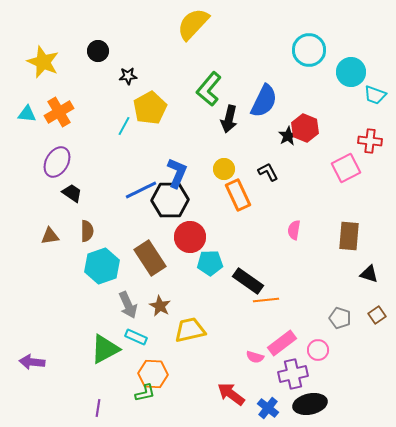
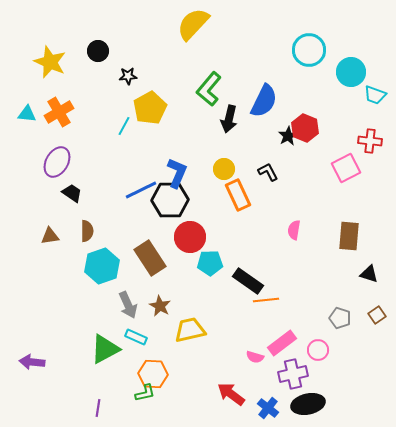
yellow star at (43, 62): moved 7 px right
black ellipse at (310, 404): moved 2 px left
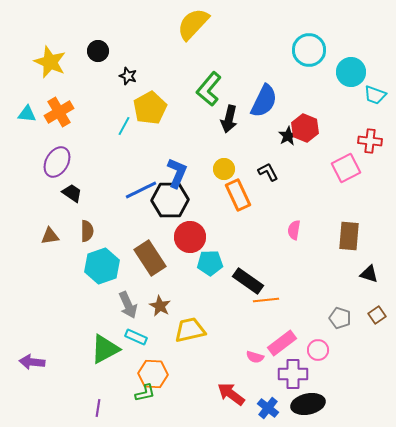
black star at (128, 76): rotated 24 degrees clockwise
purple cross at (293, 374): rotated 12 degrees clockwise
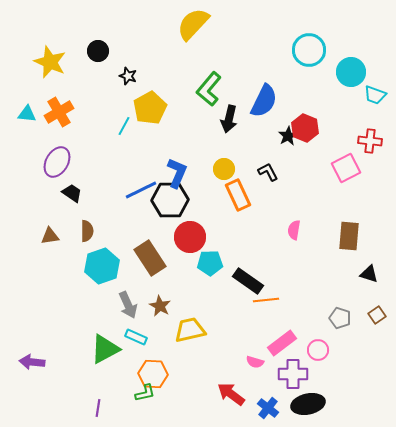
pink semicircle at (255, 357): moved 5 px down
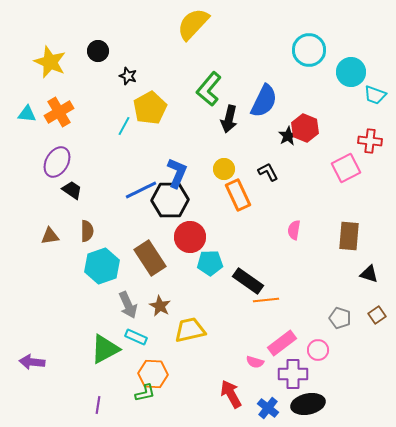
black trapezoid at (72, 193): moved 3 px up
red arrow at (231, 394): rotated 24 degrees clockwise
purple line at (98, 408): moved 3 px up
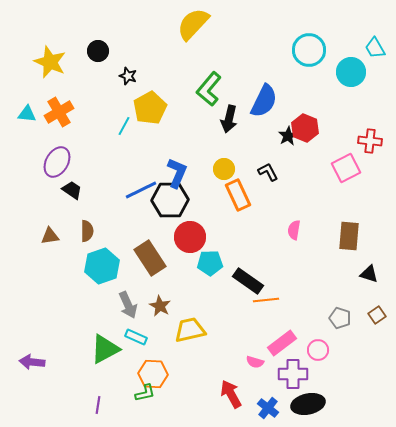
cyan trapezoid at (375, 95): moved 47 px up; rotated 40 degrees clockwise
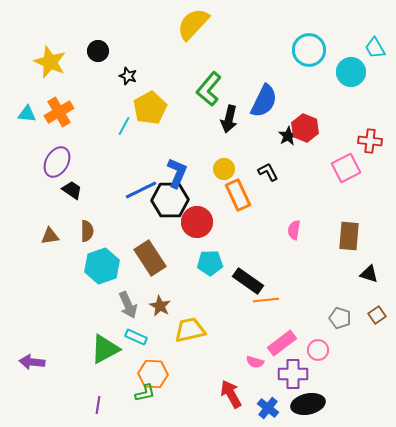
red circle at (190, 237): moved 7 px right, 15 px up
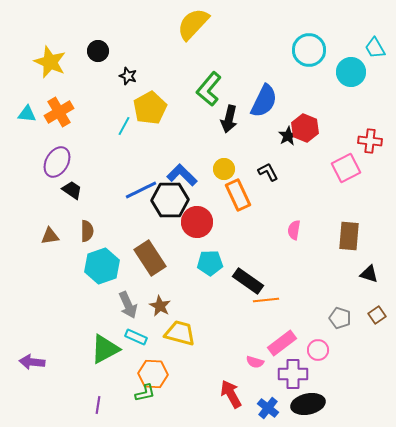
blue L-shape at (177, 173): moved 5 px right, 2 px down; rotated 68 degrees counterclockwise
yellow trapezoid at (190, 330): moved 10 px left, 3 px down; rotated 28 degrees clockwise
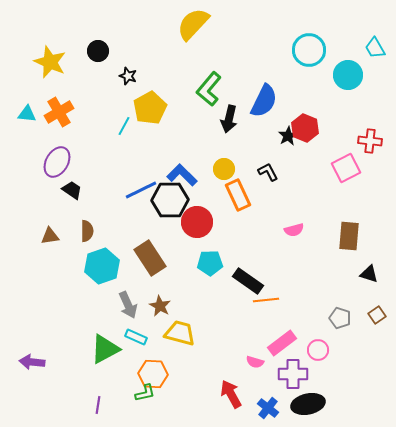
cyan circle at (351, 72): moved 3 px left, 3 px down
pink semicircle at (294, 230): rotated 114 degrees counterclockwise
